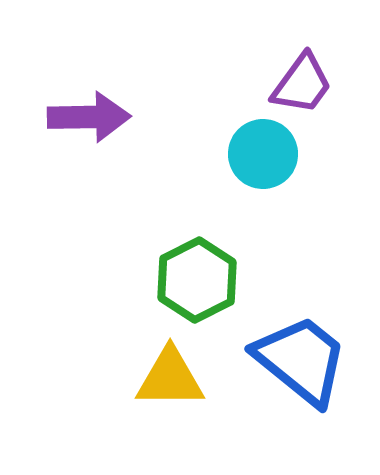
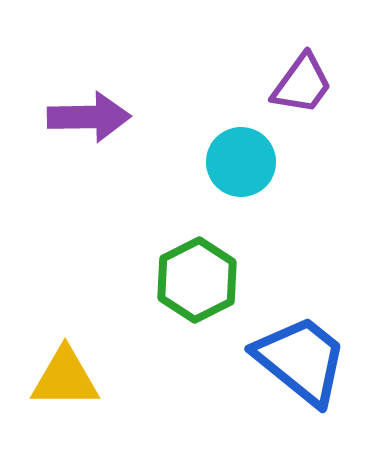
cyan circle: moved 22 px left, 8 px down
yellow triangle: moved 105 px left
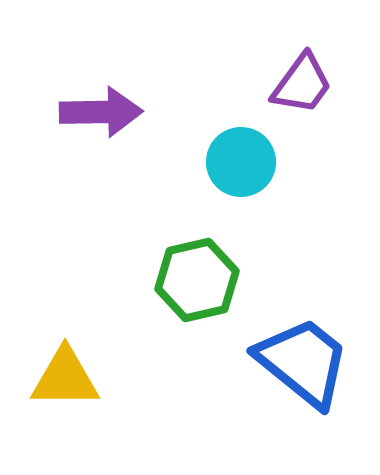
purple arrow: moved 12 px right, 5 px up
green hexagon: rotated 14 degrees clockwise
blue trapezoid: moved 2 px right, 2 px down
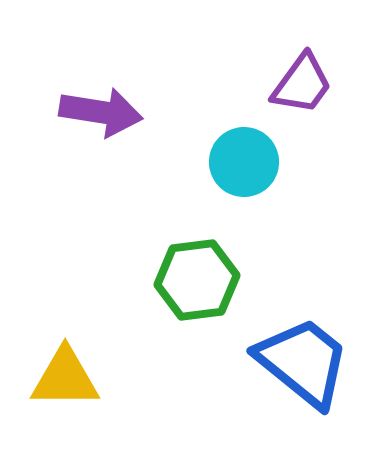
purple arrow: rotated 10 degrees clockwise
cyan circle: moved 3 px right
green hexagon: rotated 6 degrees clockwise
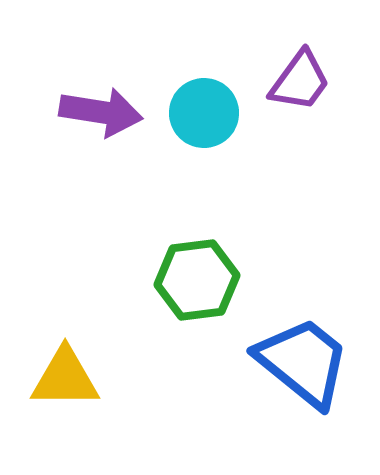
purple trapezoid: moved 2 px left, 3 px up
cyan circle: moved 40 px left, 49 px up
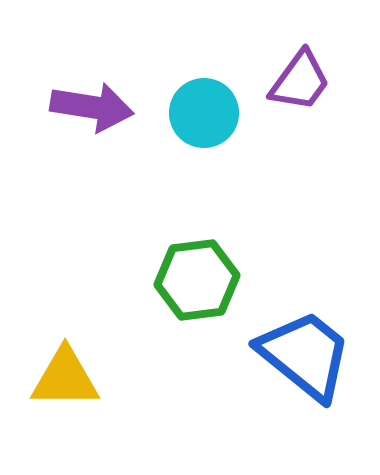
purple arrow: moved 9 px left, 5 px up
blue trapezoid: moved 2 px right, 7 px up
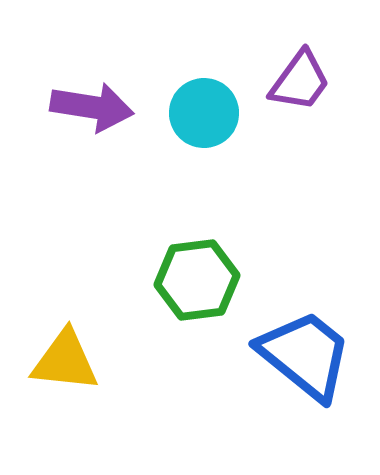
yellow triangle: moved 17 px up; rotated 6 degrees clockwise
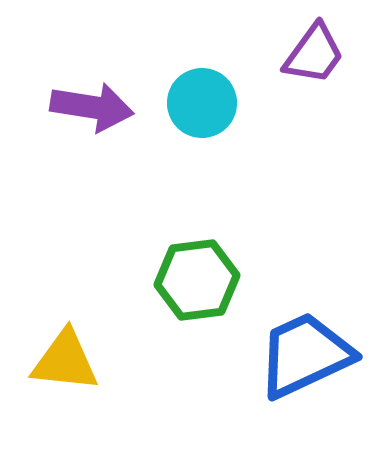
purple trapezoid: moved 14 px right, 27 px up
cyan circle: moved 2 px left, 10 px up
blue trapezoid: rotated 64 degrees counterclockwise
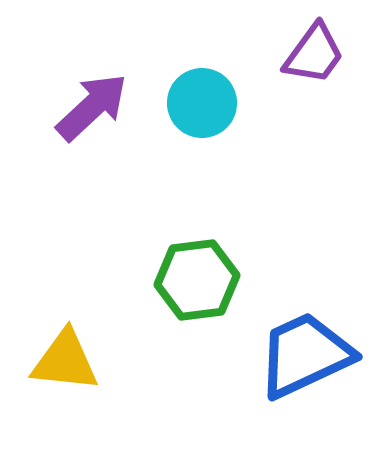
purple arrow: rotated 52 degrees counterclockwise
